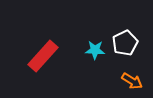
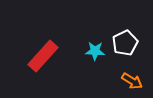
cyan star: moved 1 px down
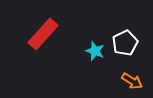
cyan star: rotated 18 degrees clockwise
red rectangle: moved 22 px up
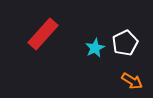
cyan star: moved 3 px up; rotated 24 degrees clockwise
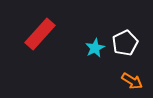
red rectangle: moved 3 px left
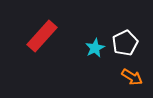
red rectangle: moved 2 px right, 2 px down
orange arrow: moved 4 px up
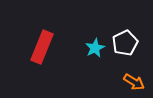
red rectangle: moved 11 px down; rotated 20 degrees counterclockwise
orange arrow: moved 2 px right, 5 px down
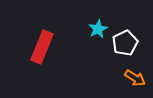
cyan star: moved 3 px right, 19 px up
orange arrow: moved 1 px right, 4 px up
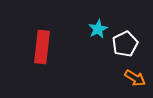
white pentagon: moved 1 px down
red rectangle: rotated 16 degrees counterclockwise
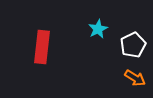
white pentagon: moved 8 px right, 1 px down
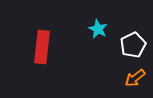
cyan star: rotated 18 degrees counterclockwise
orange arrow: rotated 110 degrees clockwise
